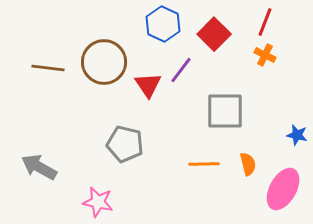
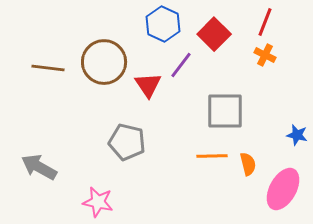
purple line: moved 5 px up
gray pentagon: moved 2 px right, 2 px up
orange line: moved 8 px right, 8 px up
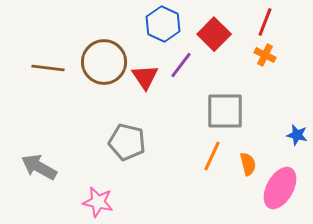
red triangle: moved 3 px left, 8 px up
orange line: rotated 64 degrees counterclockwise
pink ellipse: moved 3 px left, 1 px up
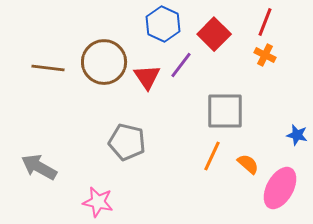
red triangle: moved 2 px right
orange semicircle: rotated 35 degrees counterclockwise
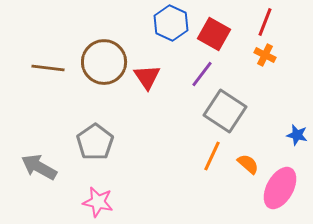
blue hexagon: moved 8 px right, 1 px up
red square: rotated 16 degrees counterclockwise
purple line: moved 21 px right, 9 px down
gray square: rotated 33 degrees clockwise
gray pentagon: moved 32 px left; rotated 24 degrees clockwise
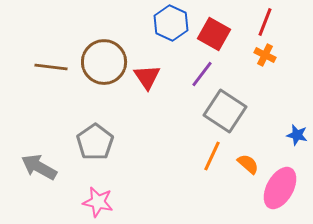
brown line: moved 3 px right, 1 px up
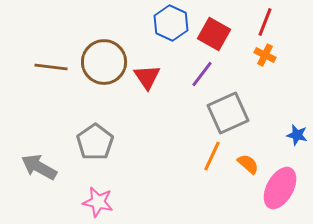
gray square: moved 3 px right, 2 px down; rotated 33 degrees clockwise
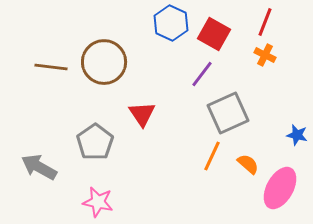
red triangle: moved 5 px left, 37 px down
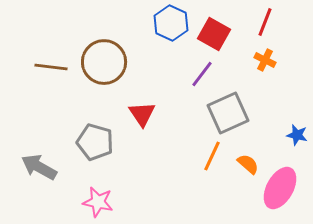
orange cross: moved 5 px down
gray pentagon: rotated 21 degrees counterclockwise
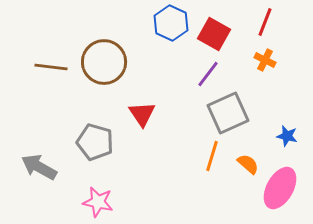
purple line: moved 6 px right
blue star: moved 10 px left, 1 px down
orange line: rotated 8 degrees counterclockwise
